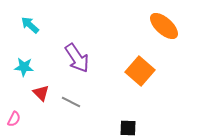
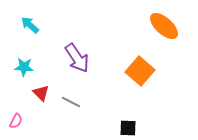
pink semicircle: moved 2 px right, 2 px down
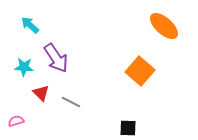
purple arrow: moved 21 px left
pink semicircle: rotated 133 degrees counterclockwise
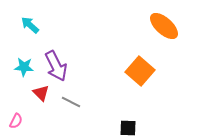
purple arrow: moved 8 px down; rotated 8 degrees clockwise
pink semicircle: rotated 133 degrees clockwise
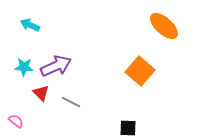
cyan arrow: rotated 18 degrees counterclockwise
purple arrow: rotated 88 degrees counterclockwise
pink semicircle: rotated 77 degrees counterclockwise
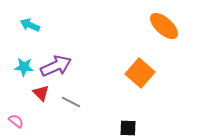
orange square: moved 2 px down
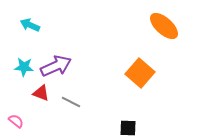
red triangle: rotated 24 degrees counterclockwise
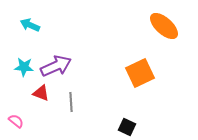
orange square: rotated 24 degrees clockwise
gray line: rotated 60 degrees clockwise
black square: moved 1 px left, 1 px up; rotated 24 degrees clockwise
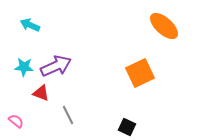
gray line: moved 3 px left, 13 px down; rotated 24 degrees counterclockwise
